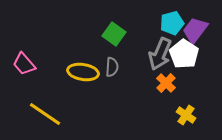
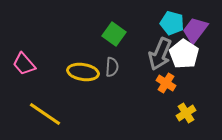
cyan pentagon: rotated 30 degrees clockwise
orange cross: rotated 12 degrees counterclockwise
yellow cross: moved 2 px up; rotated 24 degrees clockwise
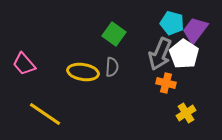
orange cross: rotated 18 degrees counterclockwise
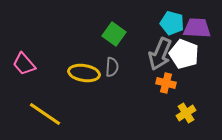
purple trapezoid: moved 2 px right, 2 px up; rotated 56 degrees clockwise
white pentagon: rotated 12 degrees counterclockwise
yellow ellipse: moved 1 px right, 1 px down
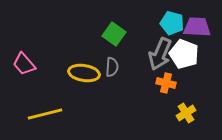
purple trapezoid: moved 1 px up
yellow line: rotated 48 degrees counterclockwise
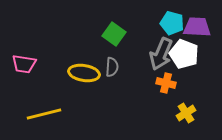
gray arrow: moved 1 px right
pink trapezoid: rotated 40 degrees counterclockwise
yellow line: moved 1 px left
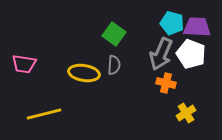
white pentagon: moved 7 px right
gray semicircle: moved 2 px right, 2 px up
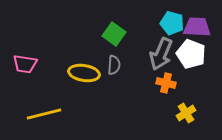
pink trapezoid: moved 1 px right
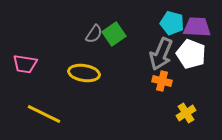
green square: rotated 20 degrees clockwise
gray semicircle: moved 20 px left, 31 px up; rotated 30 degrees clockwise
orange cross: moved 4 px left, 2 px up
yellow line: rotated 40 degrees clockwise
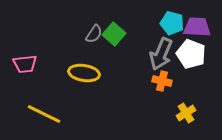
green square: rotated 15 degrees counterclockwise
pink trapezoid: rotated 15 degrees counterclockwise
